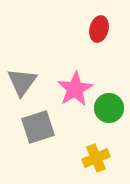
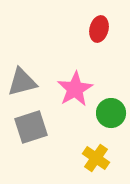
gray triangle: rotated 40 degrees clockwise
green circle: moved 2 px right, 5 px down
gray square: moved 7 px left
yellow cross: rotated 32 degrees counterclockwise
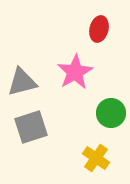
pink star: moved 17 px up
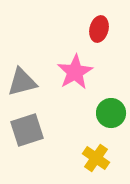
gray square: moved 4 px left, 3 px down
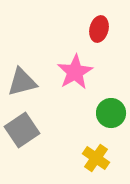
gray square: moved 5 px left; rotated 16 degrees counterclockwise
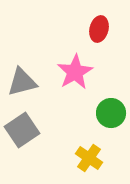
yellow cross: moved 7 px left
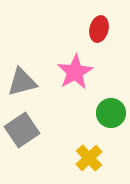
yellow cross: rotated 12 degrees clockwise
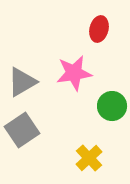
pink star: moved 1 px left, 1 px down; rotated 21 degrees clockwise
gray triangle: rotated 16 degrees counterclockwise
green circle: moved 1 px right, 7 px up
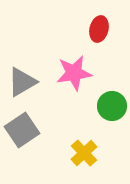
yellow cross: moved 5 px left, 5 px up
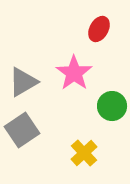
red ellipse: rotated 15 degrees clockwise
pink star: rotated 27 degrees counterclockwise
gray triangle: moved 1 px right
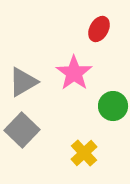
green circle: moved 1 px right
gray square: rotated 12 degrees counterclockwise
